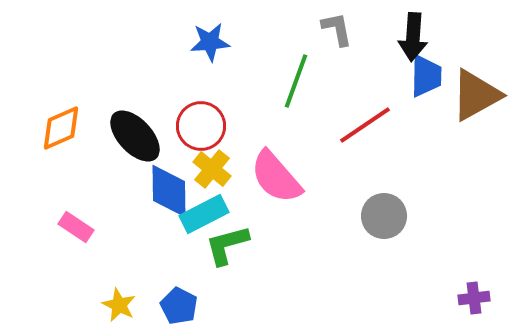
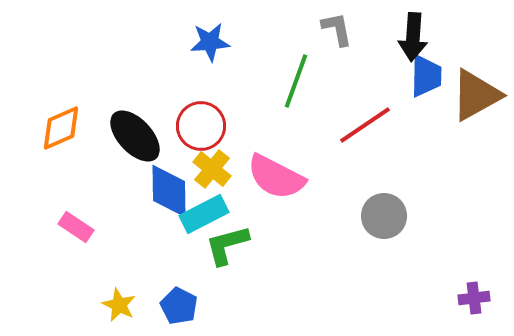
pink semicircle: rotated 22 degrees counterclockwise
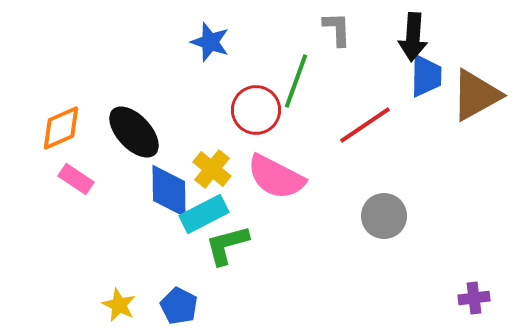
gray L-shape: rotated 9 degrees clockwise
blue star: rotated 24 degrees clockwise
red circle: moved 55 px right, 16 px up
black ellipse: moved 1 px left, 4 px up
pink rectangle: moved 48 px up
